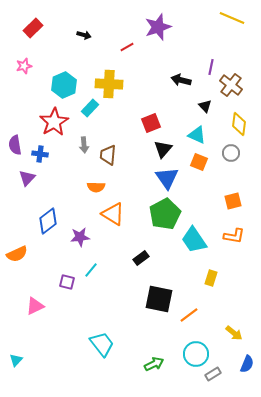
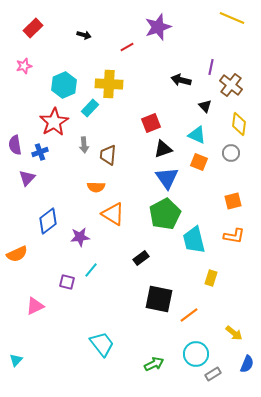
black triangle at (163, 149): rotated 30 degrees clockwise
blue cross at (40, 154): moved 2 px up; rotated 28 degrees counterclockwise
cyan trapezoid at (194, 240): rotated 20 degrees clockwise
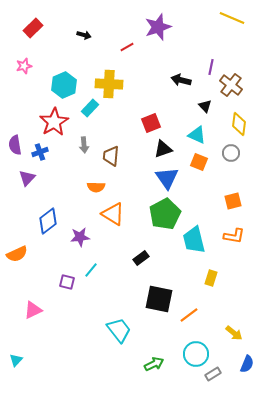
brown trapezoid at (108, 155): moved 3 px right, 1 px down
pink triangle at (35, 306): moved 2 px left, 4 px down
cyan trapezoid at (102, 344): moved 17 px right, 14 px up
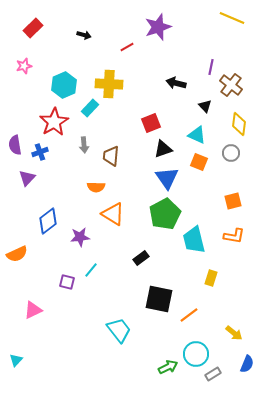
black arrow at (181, 80): moved 5 px left, 3 px down
green arrow at (154, 364): moved 14 px right, 3 px down
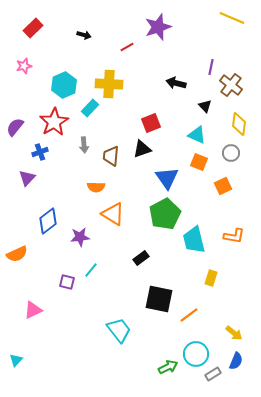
purple semicircle at (15, 145): moved 18 px up; rotated 48 degrees clockwise
black triangle at (163, 149): moved 21 px left
orange square at (233, 201): moved 10 px left, 15 px up; rotated 12 degrees counterclockwise
blue semicircle at (247, 364): moved 11 px left, 3 px up
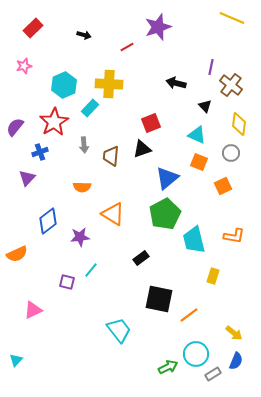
blue triangle at (167, 178): rotated 25 degrees clockwise
orange semicircle at (96, 187): moved 14 px left
yellow rectangle at (211, 278): moved 2 px right, 2 px up
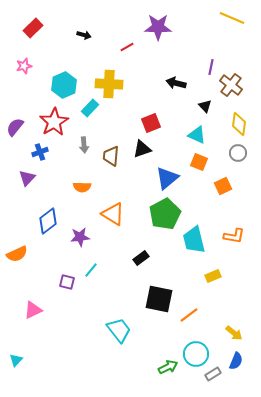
purple star at (158, 27): rotated 20 degrees clockwise
gray circle at (231, 153): moved 7 px right
yellow rectangle at (213, 276): rotated 49 degrees clockwise
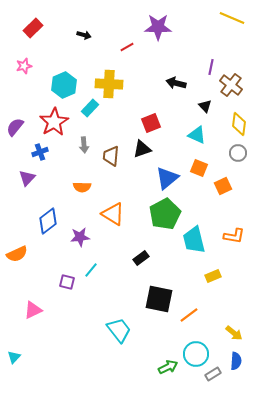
orange square at (199, 162): moved 6 px down
cyan triangle at (16, 360): moved 2 px left, 3 px up
blue semicircle at (236, 361): rotated 18 degrees counterclockwise
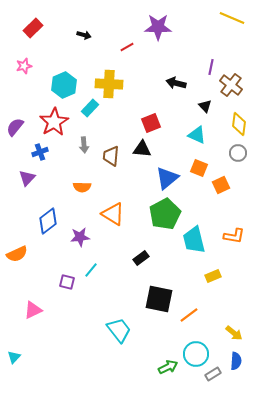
black triangle at (142, 149): rotated 24 degrees clockwise
orange square at (223, 186): moved 2 px left, 1 px up
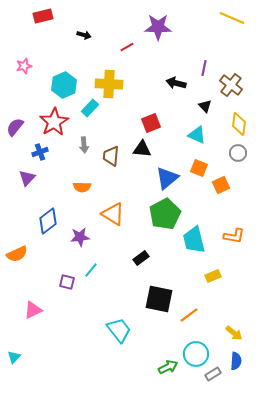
red rectangle at (33, 28): moved 10 px right, 12 px up; rotated 30 degrees clockwise
purple line at (211, 67): moved 7 px left, 1 px down
